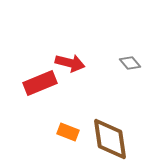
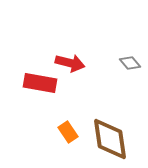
red rectangle: rotated 32 degrees clockwise
orange rectangle: rotated 35 degrees clockwise
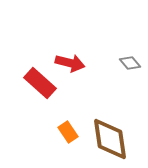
red rectangle: rotated 32 degrees clockwise
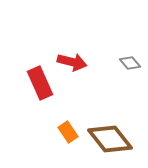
red arrow: moved 2 px right, 1 px up
red rectangle: rotated 24 degrees clockwise
brown diamond: rotated 30 degrees counterclockwise
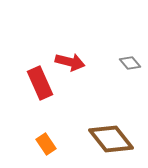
red arrow: moved 2 px left
orange rectangle: moved 22 px left, 12 px down
brown diamond: moved 1 px right
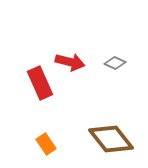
gray diamond: moved 15 px left; rotated 25 degrees counterclockwise
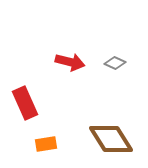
red rectangle: moved 15 px left, 20 px down
brown diamond: rotated 6 degrees clockwise
orange rectangle: rotated 65 degrees counterclockwise
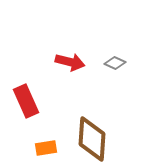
red rectangle: moved 1 px right, 2 px up
brown diamond: moved 19 px left; rotated 36 degrees clockwise
orange rectangle: moved 4 px down
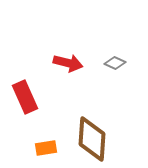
red arrow: moved 2 px left, 1 px down
red rectangle: moved 1 px left, 4 px up
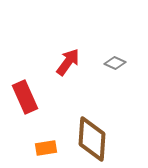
red arrow: moved 1 px up; rotated 68 degrees counterclockwise
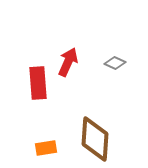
red arrow: rotated 12 degrees counterclockwise
red rectangle: moved 13 px right, 14 px up; rotated 20 degrees clockwise
brown diamond: moved 3 px right
